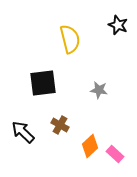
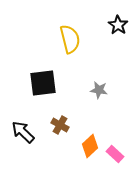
black star: rotated 12 degrees clockwise
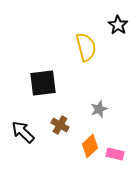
yellow semicircle: moved 16 px right, 8 px down
gray star: moved 19 px down; rotated 30 degrees counterclockwise
pink rectangle: rotated 30 degrees counterclockwise
